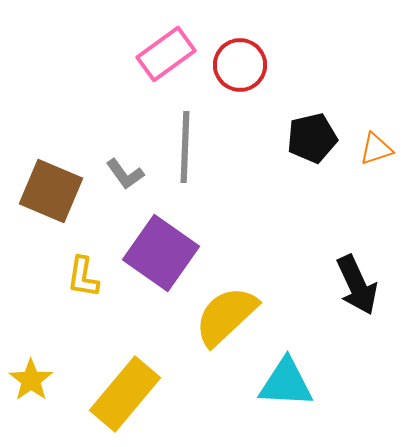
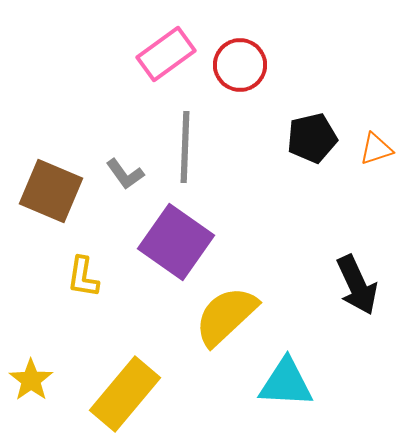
purple square: moved 15 px right, 11 px up
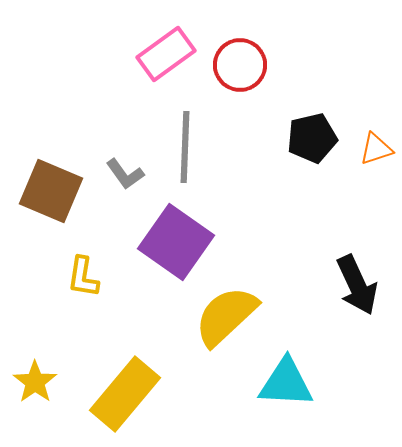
yellow star: moved 4 px right, 2 px down
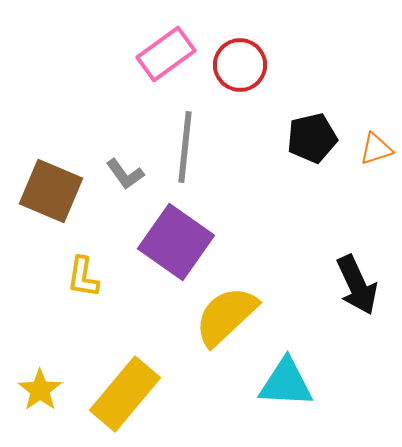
gray line: rotated 4 degrees clockwise
yellow star: moved 5 px right, 8 px down
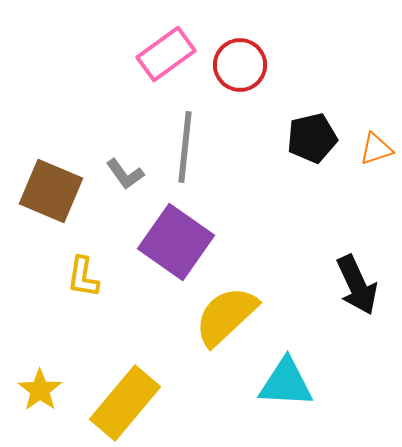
yellow rectangle: moved 9 px down
